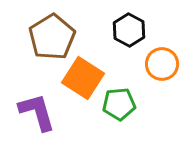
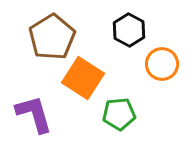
green pentagon: moved 10 px down
purple L-shape: moved 3 px left, 2 px down
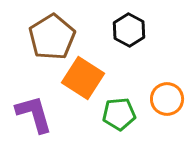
orange circle: moved 5 px right, 35 px down
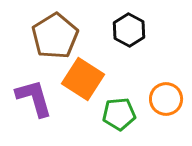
brown pentagon: moved 3 px right, 1 px up
orange square: moved 1 px down
orange circle: moved 1 px left
purple L-shape: moved 16 px up
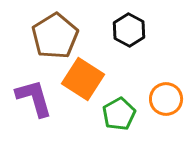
green pentagon: rotated 24 degrees counterclockwise
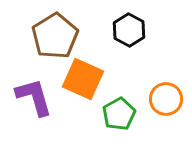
orange square: rotated 9 degrees counterclockwise
purple L-shape: moved 1 px up
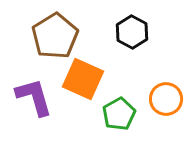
black hexagon: moved 3 px right, 2 px down
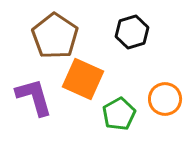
black hexagon: rotated 16 degrees clockwise
brown pentagon: rotated 6 degrees counterclockwise
orange circle: moved 1 px left
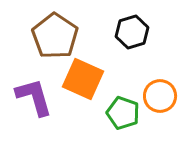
orange circle: moved 5 px left, 3 px up
green pentagon: moved 4 px right, 1 px up; rotated 24 degrees counterclockwise
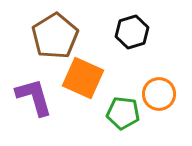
brown pentagon: rotated 6 degrees clockwise
orange square: moved 1 px up
orange circle: moved 1 px left, 2 px up
green pentagon: rotated 12 degrees counterclockwise
